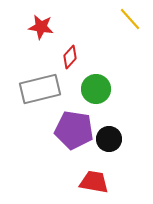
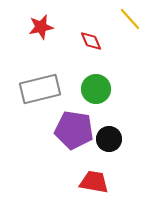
red star: rotated 20 degrees counterclockwise
red diamond: moved 21 px right, 16 px up; rotated 65 degrees counterclockwise
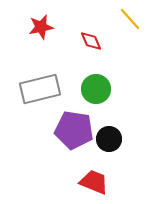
red trapezoid: rotated 12 degrees clockwise
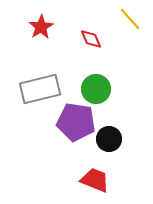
red star: rotated 20 degrees counterclockwise
red diamond: moved 2 px up
purple pentagon: moved 2 px right, 8 px up
red trapezoid: moved 1 px right, 2 px up
